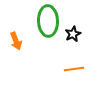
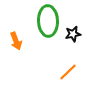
black star: rotated 14 degrees clockwise
orange line: moved 6 px left, 3 px down; rotated 36 degrees counterclockwise
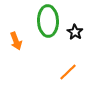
black star: moved 2 px right, 2 px up; rotated 28 degrees counterclockwise
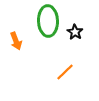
orange line: moved 3 px left
